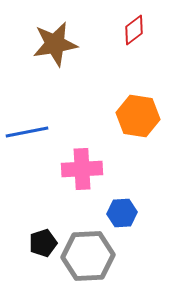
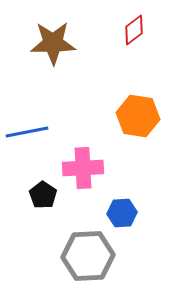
brown star: moved 2 px left, 1 px up; rotated 9 degrees clockwise
pink cross: moved 1 px right, 1 px up
black pentagon: moved 48 px up; rotated 20 degrees counterclockwise
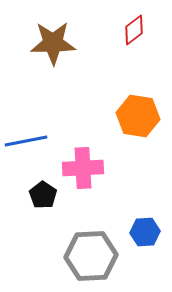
blue line: moved 1 px left, 9 px down
blue hexagon: moved 23 px right, 19 px down
gray hexagon: moved 3 px right
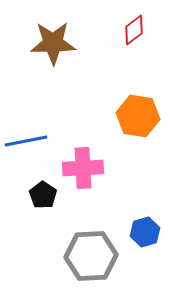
blue hexagon: rotated 12 degrees counterclockwise
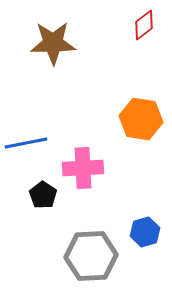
red diamond: moved 10 px right, 5 px up
orange hexagon: moved 3 px right, 3 px down
blue line: moved 2 px down
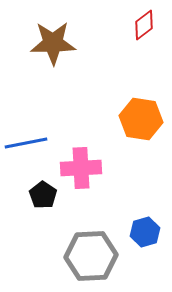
pink cross: moved 2 px left
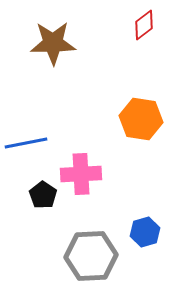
pink cross: moved 6 px down
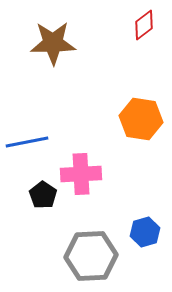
blue line: moved 1 px right, 1 px up
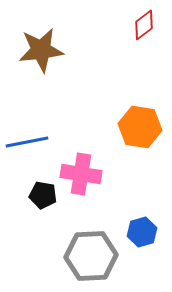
brown star: moved 12 px left, 7 px down; rotated 6 degrees counterclockwise
orange hexagon: moved 1 px left, 8 px down
pink cross: rotated 12 degrees clockwise
black pentagon: rotated 24 degrees counterclockwise
blue hexagon: moved 3 px left
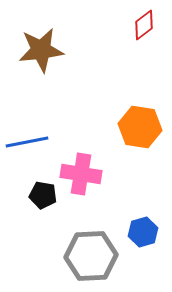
blue hexagon: moved 1 px right
